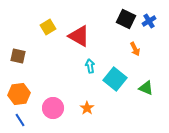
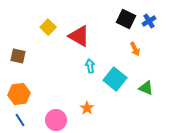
yellow square: rotated 14 degrees counterclockwise
pink circle: moved 3 px right, 12 px down
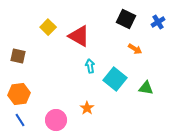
blue cross: moved 9 px right, 1 px down
orange arrow: rotated 32 degrees counterclockwise
green triangle: rotated 14 degrees counterclockwise
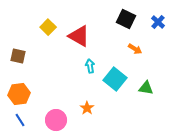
blue cross: rotated 16 degrees counterclockwise
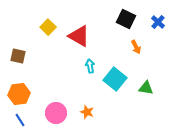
orange arrow: moved 1 px right, 2 px up; rotated 32 degrees clockwise
orange star: moved 4 px down; rotated 16 degrees counterclockwise
pink circle: moved 7 px up
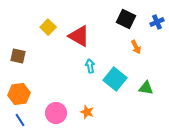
blue cross: moved 1 px left; rotated 24 degrees clockwise
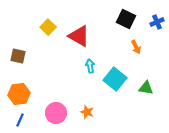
blue line: rotated 56 degrees clockwise
